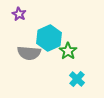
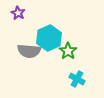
purple star: moved 1 px left, 1 px up
gray semicircle: moved 2 px up
cyan cross: rotated 14 degrees counterclockwise
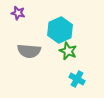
purple star: rotated 16 degrees counterclockwise
cyan hexagon: moved 11 px right, 8 px up
green star: rotated 12 degrees counterclockwise
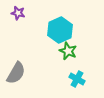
gray semicircle: moved 13 px left, 22 px down; rotated 65 degrees counterclockwise
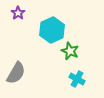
purple star: rotated 24 degrees clockwise
cyan hexagon: moved 8 px left
green star: moved 2 px right
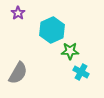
green star: rotated 24 degrees counterclockwise
gray semicircle: moved 2 px right
cyan cross: moved 4 px right, 7 px up
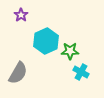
purple star: moved 3 px right, 2 px down
cyan hexagon: moved 6 px left, 11 px down
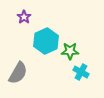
purple star: moved 3 px right, 2 px down
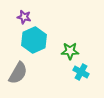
purple star: rotated 24 degrees counterclockwise
cyan hexagon: moved 12 px left, 1 px up
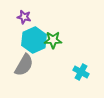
green star: moved 17 px left, 11 px up
gray semicircle: moved 6 px right, 8 px up
